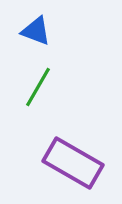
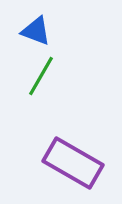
green line: moved 3 px right, 11 px up
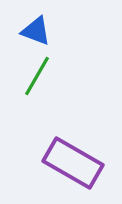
green line: moved 4 px left
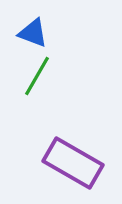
blue triangle: moved 3 px left, 2 px down
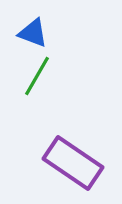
purple rectangle: rotated 4 degrees clockwise
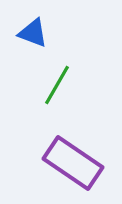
green line: moved 20 px right, 9 px down
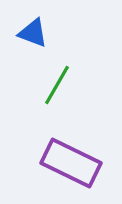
purple rectangle: moved 2 px left; rotated 8 degrees counterclockwise
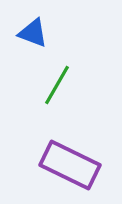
purple rectangle: moved 1 px left, 2 px down
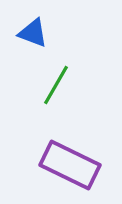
green line: moved 1 px left
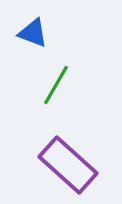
purple rectangle: moved 2 px left; rotated 16 degrees clockwise
